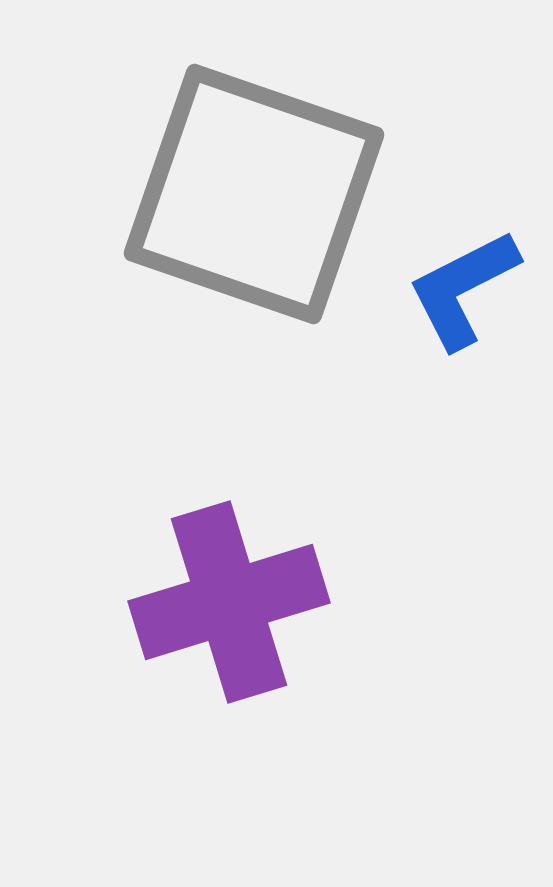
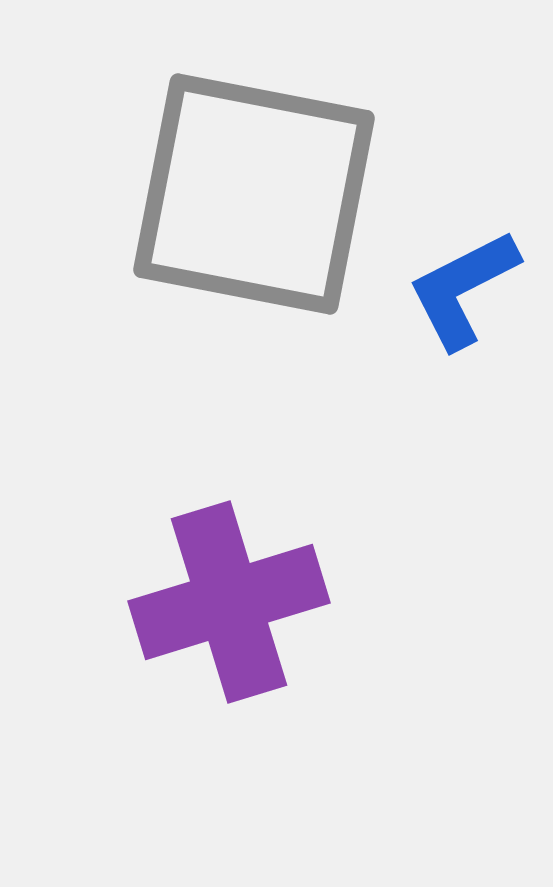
gray square: rotated 8 degrees counterclockwise
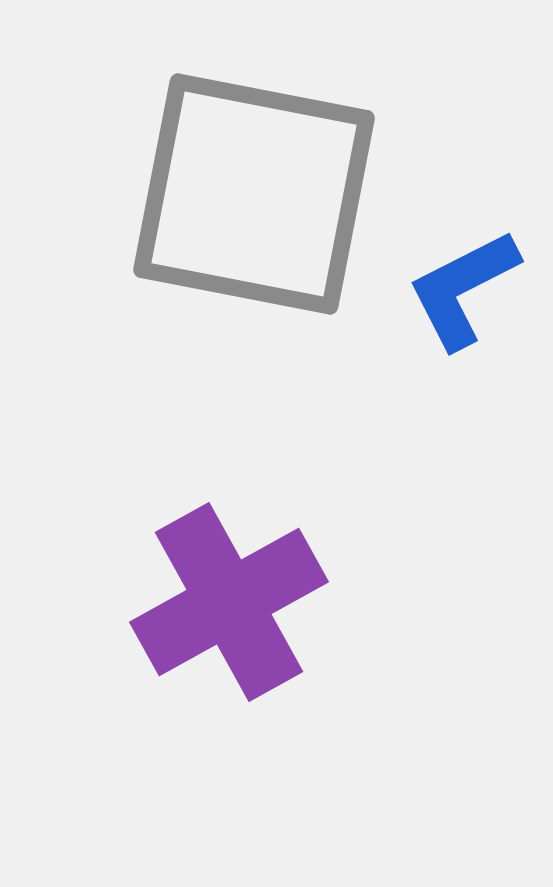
purple cross: rotated 12 degrees counterclockwise
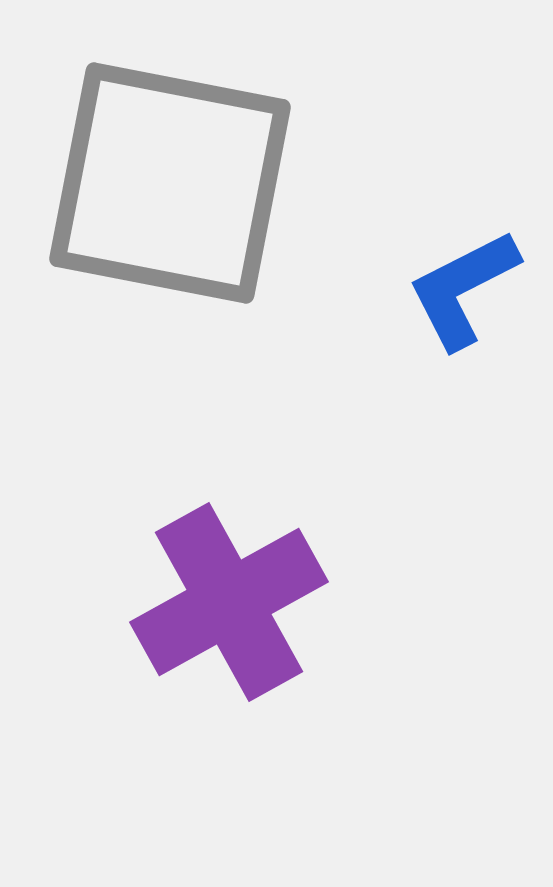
gray square: moved 84 px left, 11 px up
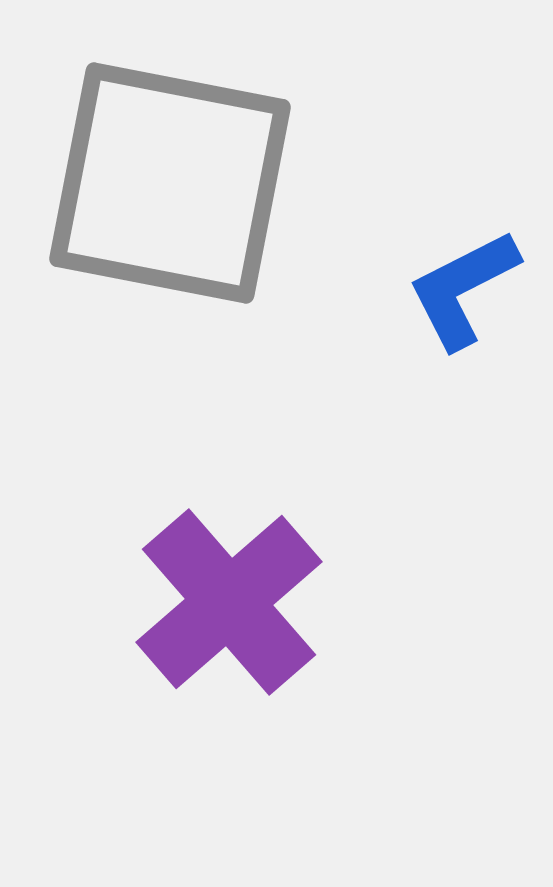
purple cross: rotated 12 degrees counterclockwise
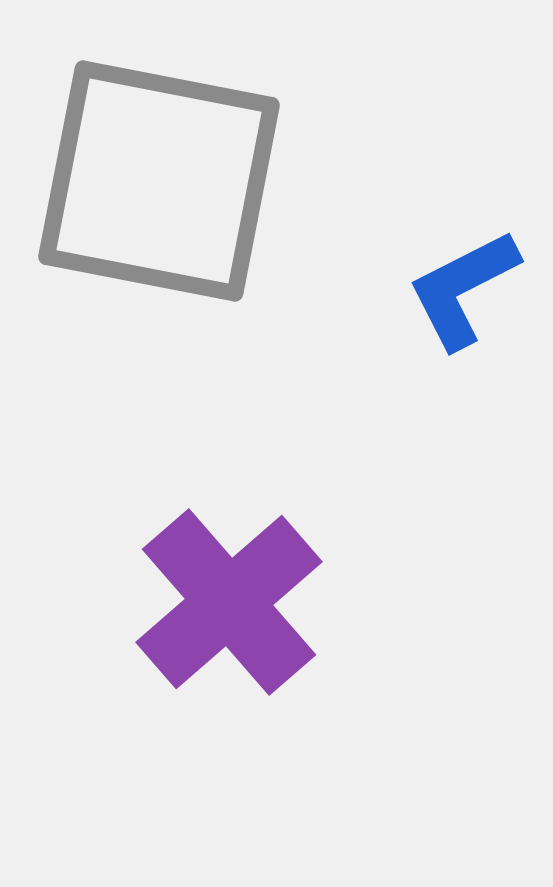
gray square: moved 11 px left, 2 px up
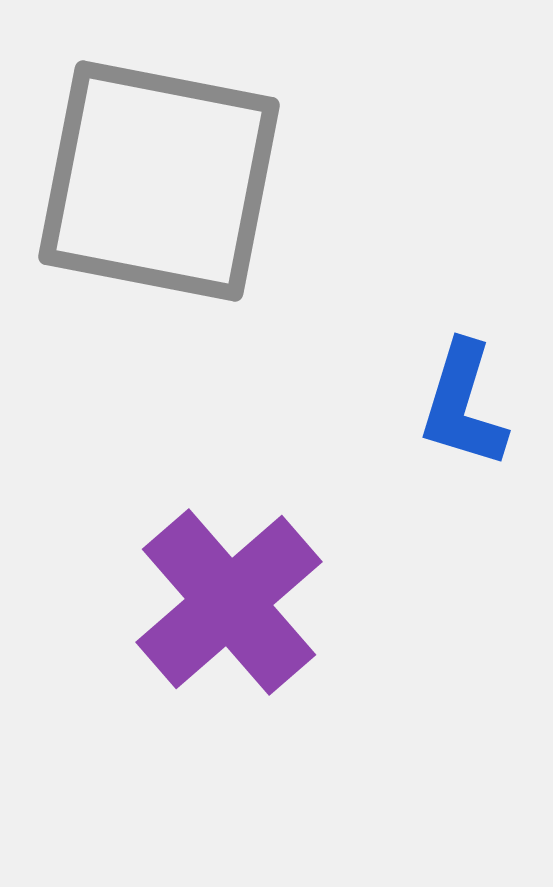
blue L-shape: moved 116 px down; rotated 46 degrees counterclockwise
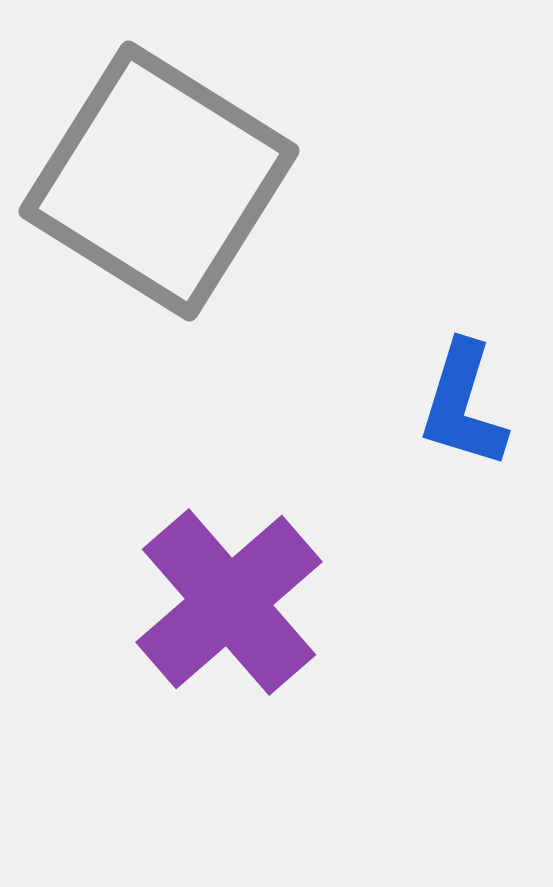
gray square: rotated 21 degrees clockwise
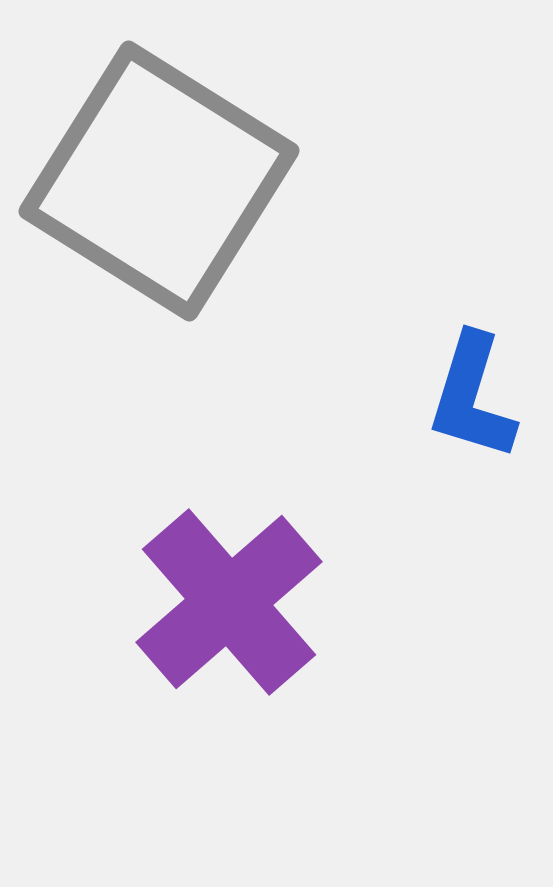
blue L-shape: moved 9 px right, 8 px up
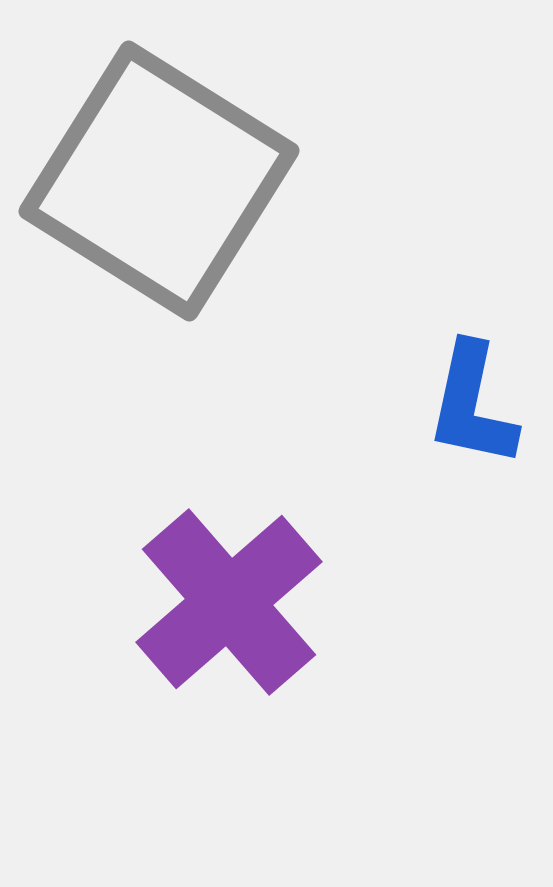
blue L-shape: moved 8 px down; rotated 5 degrees counterclockwise
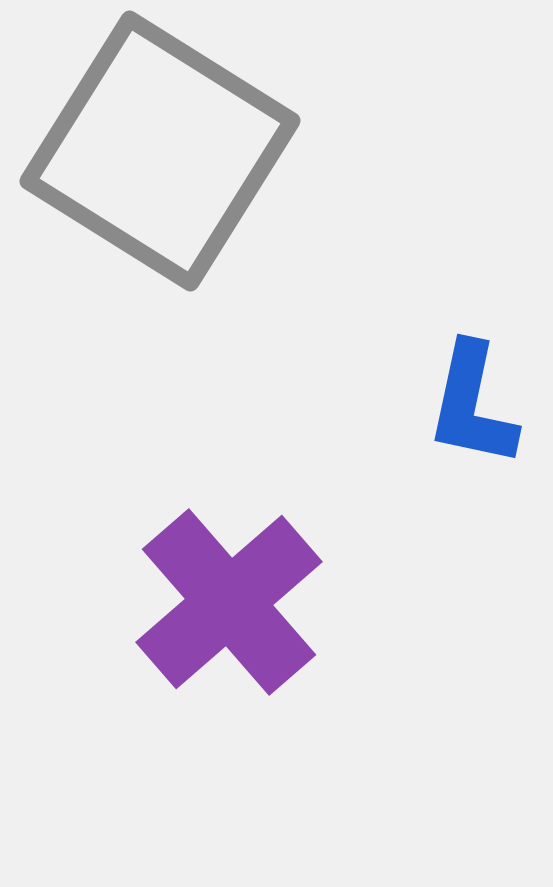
gray square: moved 1 px right, 30 px up
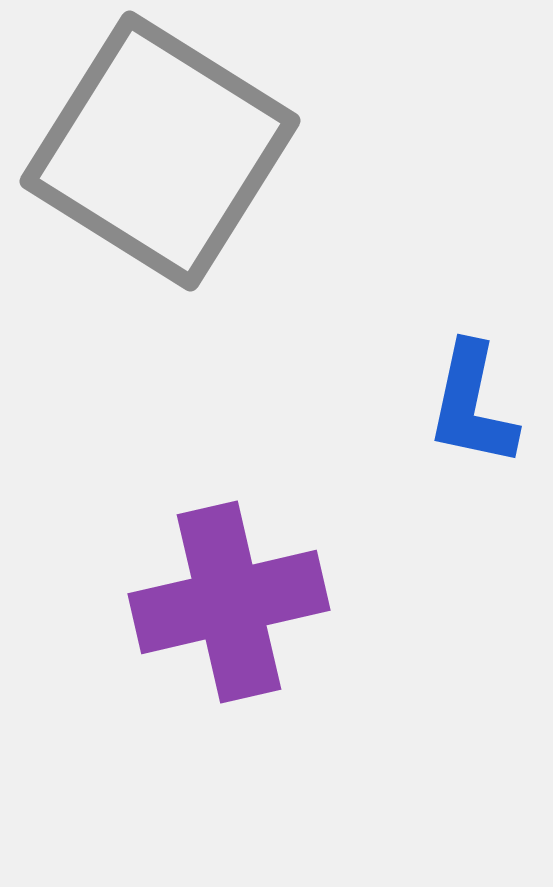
purple cross: rotated 28 degrees clockwise
